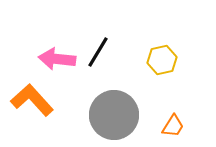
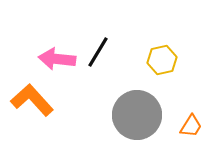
gray circle: moved 23 px right
orange trapezoid: moved 18 px right
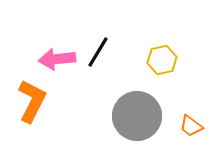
pink arrow: rotated 12 degrees counterclockwise
orange L-shape: moved 1 px down; rotated 69 degrees clockwise
gray circle: moved 1 px down
orange trapezoid: rotated 95 degrees clockwise
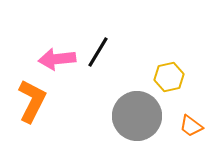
yellow hexagon: moved 7 px right, 17 px down
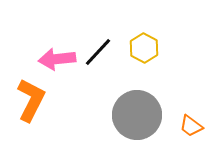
black line: rotated 12 degrees clockwise
yellow hexagon: moved 25 px left, 29 px up; rotated 20 degrees counterclockwise
orange L-shape: moved 1 px left, 1 px up
gray circle: moved 1 px up
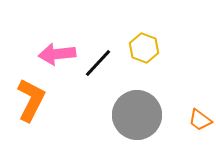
yellow hexagon: rotated 8 degrees counterclockwise
black line: moved 11 px down
pink arrow: moved 5 px up
orange trapezoid: moved 9 px right, 6 px up
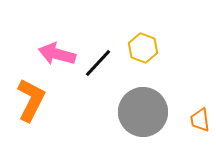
yellow hexagon: moved 1 px left
pink arrow: rotated 21 degrees clockwise
gray circle: moved 6 px right, 3 px up
orange trapezoid: rotated 45 degrees clockwise
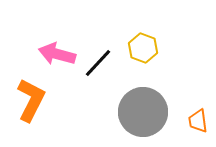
orange trapezoid: moved 2 px left, 1 px down
